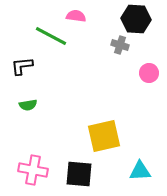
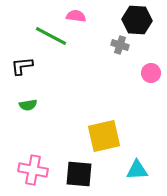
black hexagon: moved 1 px right, 1 px down
pink circle: moved 2 px right
cyan triangle: moved 3 px left, 1 px up
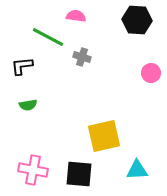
green line: moved 3 px left, 1 px down
gray cross: moved 38 px left, 12 px down
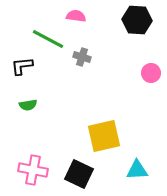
green line: moved 2 px down
black square: rotated 20 degrees clockwise
